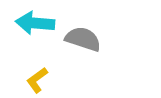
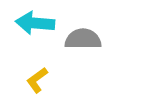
gray semicircle: rotated 18 degrees counterclockwise
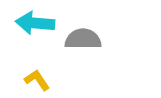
yellow L-shape: rotated 92 degrees clockwise
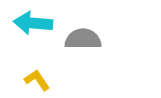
cyan arrow: moved 2 px left
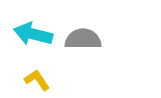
cyan arrow: moved 11 px down; rotated 9 degrees clockwise
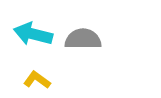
yellow L-shape: rotated 20 degrees counterclockwise
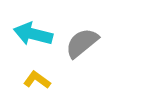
gray semicircle: moved 1 px left, 4 px down; rotated 39 degrees counterclockwise
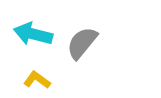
gray semicircle: rotated 12 degrees counterclockwise
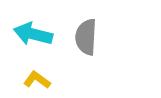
gray semicircle: moved 4 px right, 6 px up; rotated 36 degrees counterclockwise
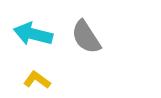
gray semicircle: rotated 36 degrees counterclockwise
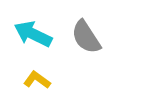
cyan arrow: rotated 12 degrees clockwise
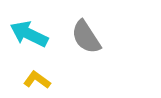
cyan arrow: moved 4 px left
